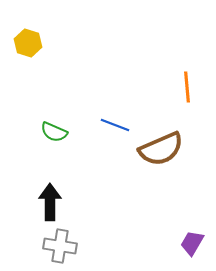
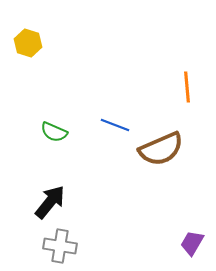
black arrow: rotated 39 degrees clockwise
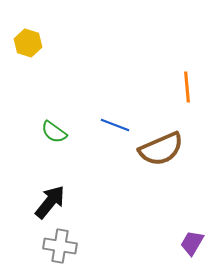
green semicircle: rotated 12 degrees clockwise
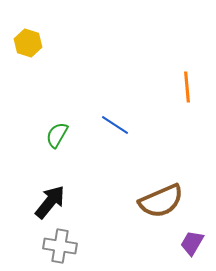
blue line: rotated 12 degrees clockwise
green semicircle: moved 3 px right, 3 px down; rotated 84 degrees clockwise
brown semicircle: moved 52 px down
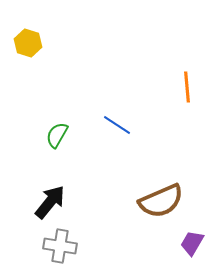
blue line: moved 2 px right
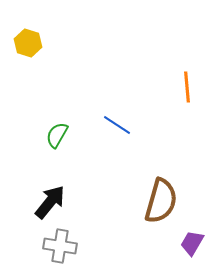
brown semicircle: rotated 51 degrees counterclockwise
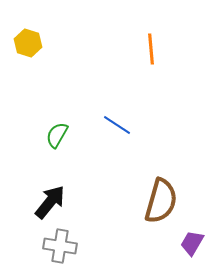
orange line: moved 36 px left, 38 px up
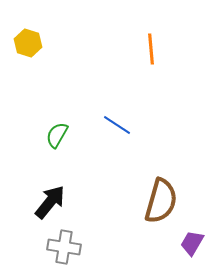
gray cross: moved 4 px right, 1 px down
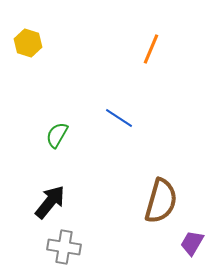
orange line: rotated 28 degrees clockwise
blue line: moved 2 px right, 7 px up
